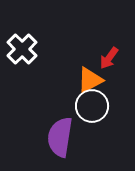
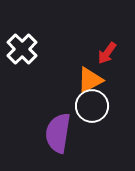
red arrow: moved 2 px left, 5 px up
purple semicircle: moved 2 px left, 4 px up
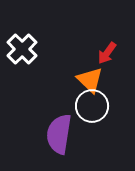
orange triangle: rotated 48 degrees counterclockwise
purple semicircle: moved 1 px right, 1 px down
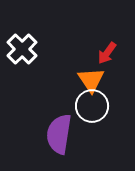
orange triangle: moved 1 px right; rotated 12 degrees clockwise
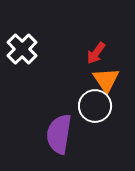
red arrow: moved 11 px left
orange triangle: moved 15 px right
white circle: moved 3 px right
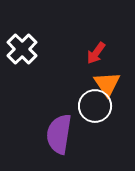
orange triangle: moved 1 px right, 4 px down
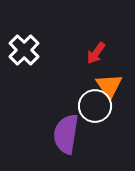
white cross: moved 2 px right, 1 px down
orange triangle: moved 2 px right, 2 px down
purple semicircle: moved 7 px right
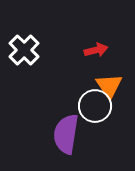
red arrow: moved 3 px up; rotated 140 degrees counterclockwise
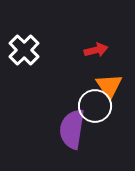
purple semicircle: moved 6 px right, 5 px up
